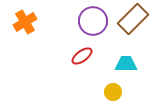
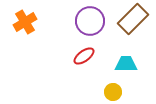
purple circle: moved 3 px left
red ellipse: moved 2 px right
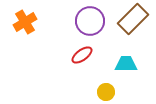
red ellipse: moved 2 px left, 1 px up
yellow circle: moved 7 px left
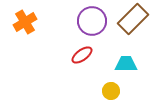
purple circle: moved 2 px right
yellow circle: moved 5 px right, 1 px up
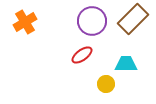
yellow circle: moved 5 px left, 7 px up
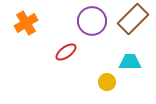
orange cross: moved 1 px right, 1 px down
red ellipse: moved 16 px left, 3 px up
cyan trapezoid: moved 4 px right, 2 px up
yellow circle: moved 1 px right, 2 px up
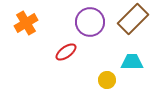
purple circle: moved 2 px left, 1 px down
cyan trapezoid: moved 2 px right
yellow circle: moved 2 px up
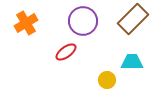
purple circle: moved 7 px left, 1 px up
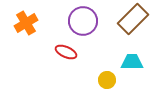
red ellipse: rotated 60 degrees clockwise
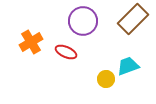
orange cross: moved 5 px right, 19 px down
cyan trapezoid: moved 4 px left, 4 px down; rotated 20 degrees counterclockwise
yellow circle: moved 1 px left, 1 px up
